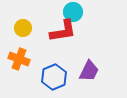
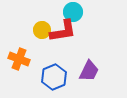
yellow circle: moved 19 px right, 2 px down
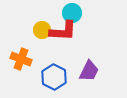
cyan circle: moved 1 px left, 1 px down
red L-shape: rotated 12 degrees clockwise
orange cross: moved 2 px right
blue hexagon: rotated 10 degrees counterclockwise
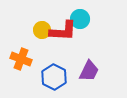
cyan circle: moved 8 px right, 6 px down
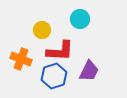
red L-shape: moved 3 px left, 20 px down
blue hexagon: moved 1 px up; rotated 15 degrees clockwise
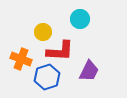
yellow circle: moved 1 px right, 2 px down
blue hexagon: moved 7 px left, 1 px down
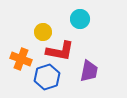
red L-shape: rotated 8 degrees clockwise
purple trapezoid: rotated 15 degrees counterclockwise
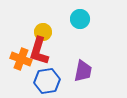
red L-shape: moved 21 px left; rotated 96 degrees clockwise
purple trapezoid: moved 6 px left
blue hexagon: moved 4 px down; rotated 10 degrees clockwise
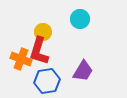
purple trapezoid: rotated 20 degrees clockwise
